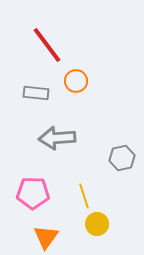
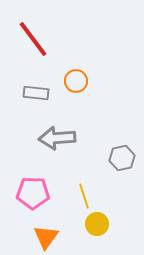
red line: moved 14 px left, 6 px up
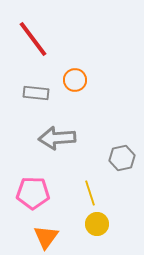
orange circle: moved 1 px left, 1 px up
yellow line: moved 6 px right, 3 px up
